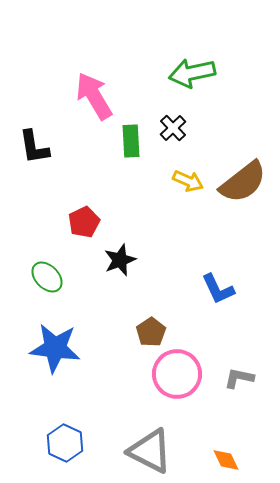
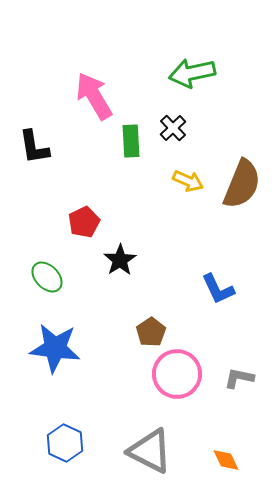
brown semicircle: moved 1 px left, 2 px down; rotated 30 degrees counterclockwise
black star: rotated 12 degrees counterclockwise
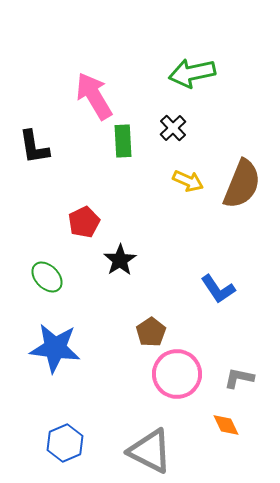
green rectangle: moved 8 px left
blue L-shape: rotated 9 degrees counterclockwise
blue hexagon: rotated 12 degrees clockwise
orange diamond: moved 35 px up
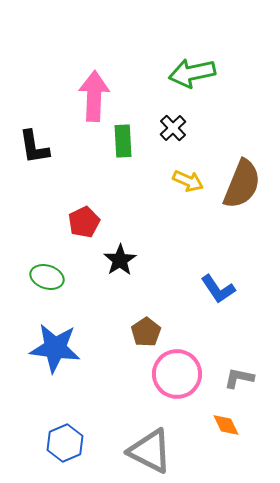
pink arrow: rotated 33 degrees clockwise
green ellipse: rotated 28 degrees counterclockwise
brown pentagon: moved 5 px left
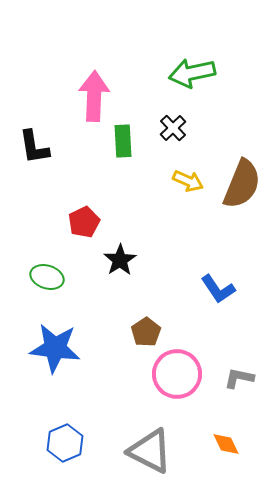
orange diamond: moved 19 px down
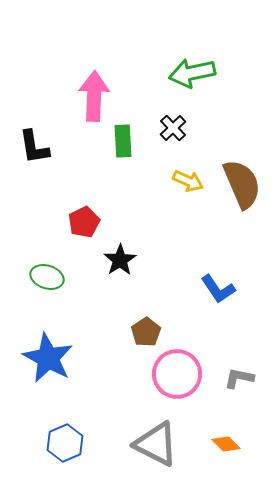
brown semicircle: rotated 45 degrees counterclockwise
blue star: moved 7 px left, 10 px down; rotated 21 degrees clockwise
orange diamond: rotated 20 degrees counterclockwise
gray triangle: moved 6 px right, 7 px up
